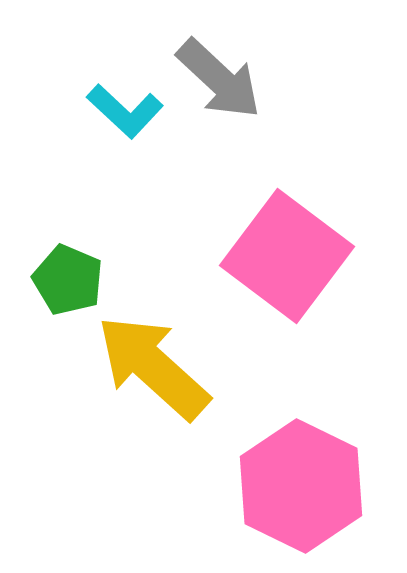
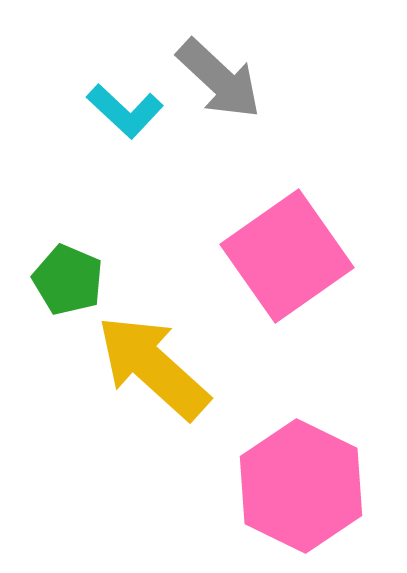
pink square: rotated 18 degrees clockwise
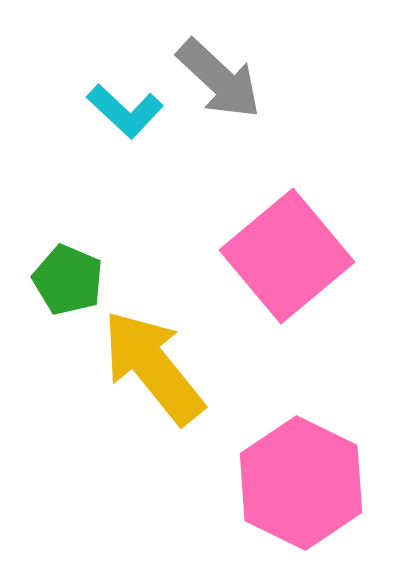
pink square: rotated 5 degrees counterclockwise
yellow arrow: rotated 9 degrees clockwise
pink hexagon: moved 3 px up
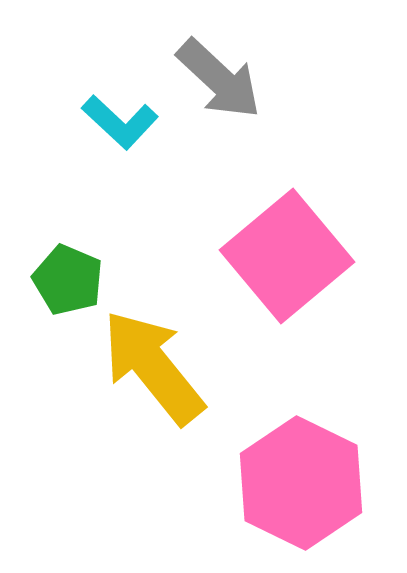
cyan L-shape: moved 5 px left, 11 px down
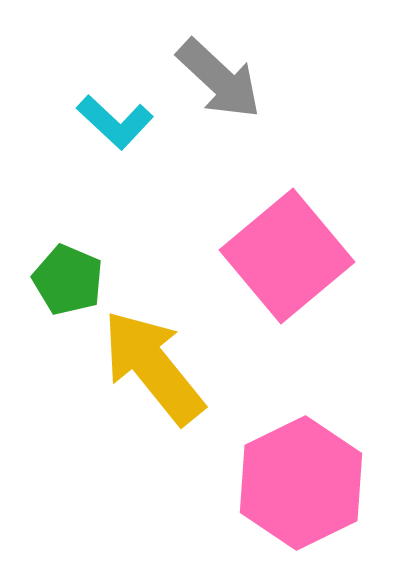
cyan L-shape: moved 5 px left
pink hexagon: rotated 8 degrees clockwise
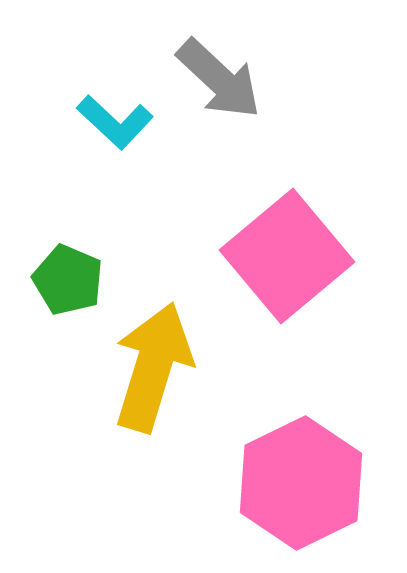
yellow arrow: rotated 56 degrees clockwise
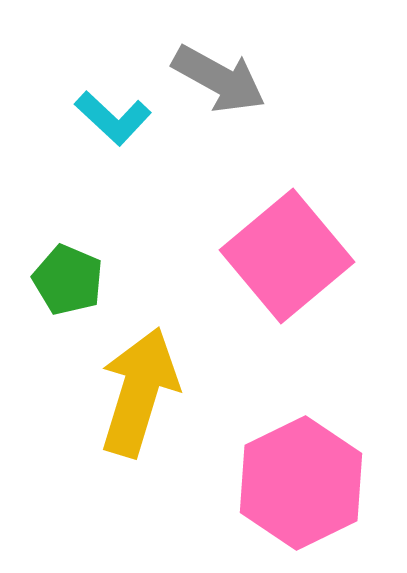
gray arrow: rotated 14 degrees counterclockwise
cyan L-shape: moved 2 px left, 4 px up
yellow arrow: moved 14 px left, 25 px down
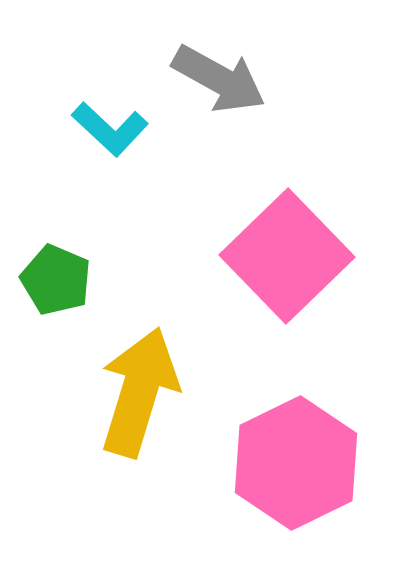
cyan L-shape: moved 3 px left, 11 px down
pink square: rotated 4 degrees counterclockwise
green pentagon: moved 12 px left
pink hexagon: moved 5 px left, 20 px up
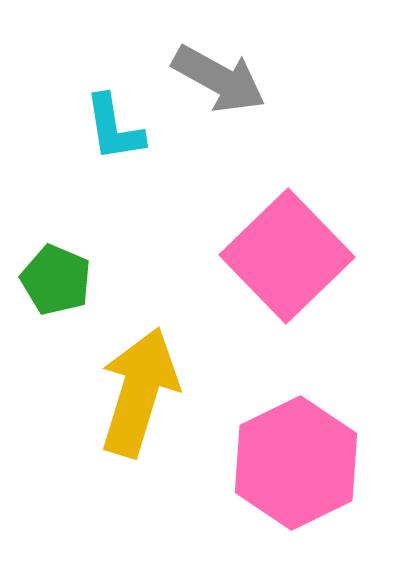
cyan L-shape: moved 4 px right, 1 px up; rotated 38 degrees clockwise
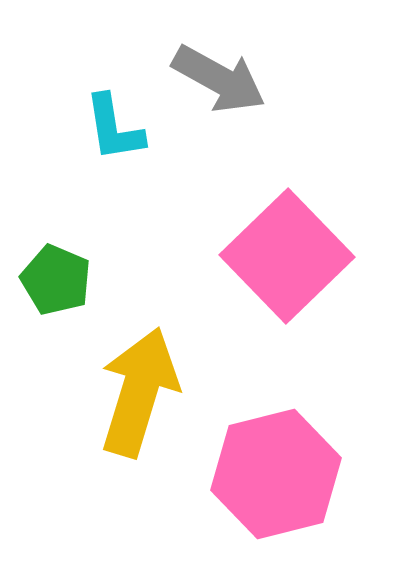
pink hexagon: moved 20 px left, 11 px down; rotated 12 degrees clockwise
